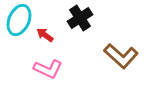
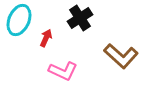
red arrow: moved 1 px right, 3 px down; rotated 78 degrees clockwise
pink L-shape: moved 15 px right, 2 px down
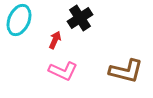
red arrow: moved 9 px right, 2 px down
brown L-shape: moved 5 px right, 15 px down; rotated 28 degrees counterclockwise
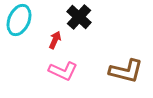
black cross: moved 1 px left, 1 px up; rotated 15 degrees counterclockwise
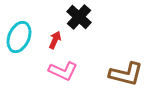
cyan ellipse: moved 17 px down
brown L-shape: moved 3 px down
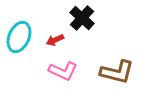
black cross: moved 3 px right, 1 px down
red arrow: rotated 138 degrees counterclockwise
brown L-shape: moved 9 px left, 2 px up
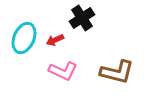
black cross: rotated 15 degrees clockwise
cyan ellipse: moved 5 px right, 1 px down
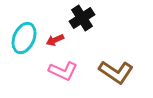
brown L-shape: moved 1 px left; rotated 20 degrees clockwise
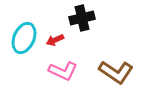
black cross: rotated 20 degrees clockwise
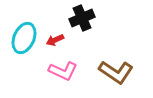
black cross: rotated 10 degrees counterclockwise
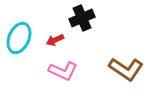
cyan ellipse: moved 5 px left
brown L-shape: moved 10 px right, 3 px up
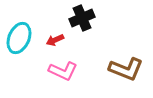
brown L-shape: rotated 12 degrees counterclockwise
